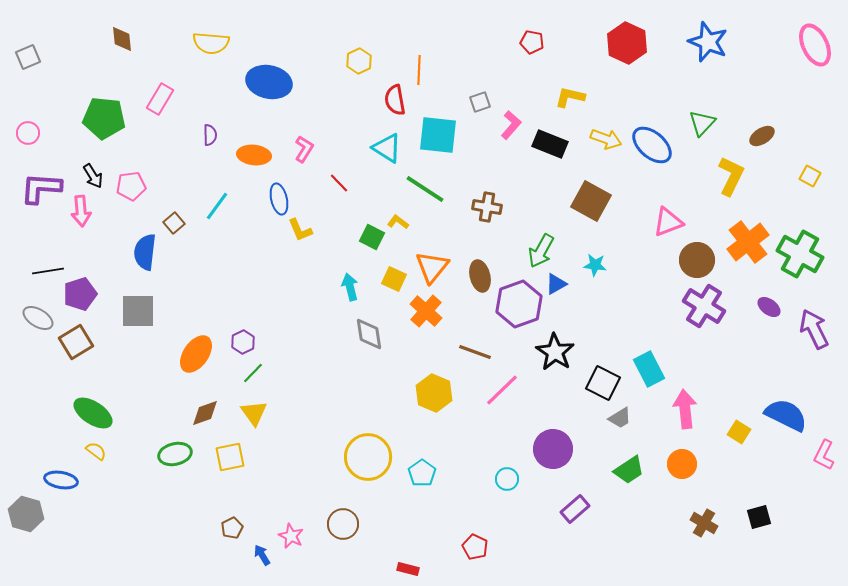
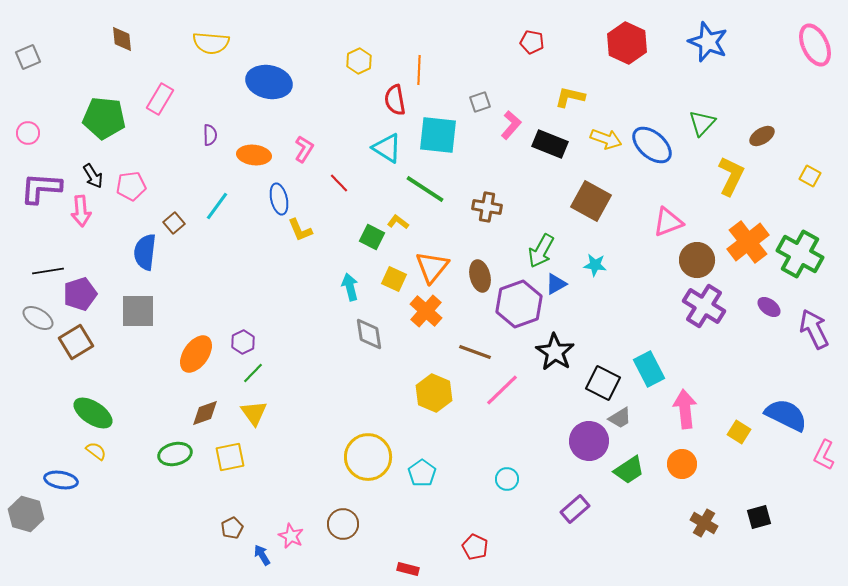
purple circle at (553, 449): moved 36 px right, 8 px up
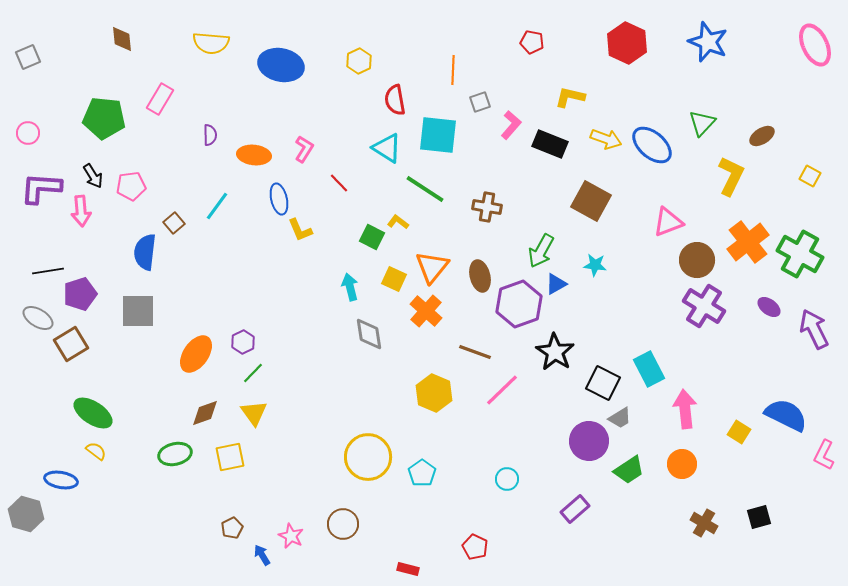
orange line at (419, 70): moved 34 px right
blue ellipse at (269, 82): moved 12 px right, 17 px up
brown square at (76, 342): moved 5 px left, 2 px down
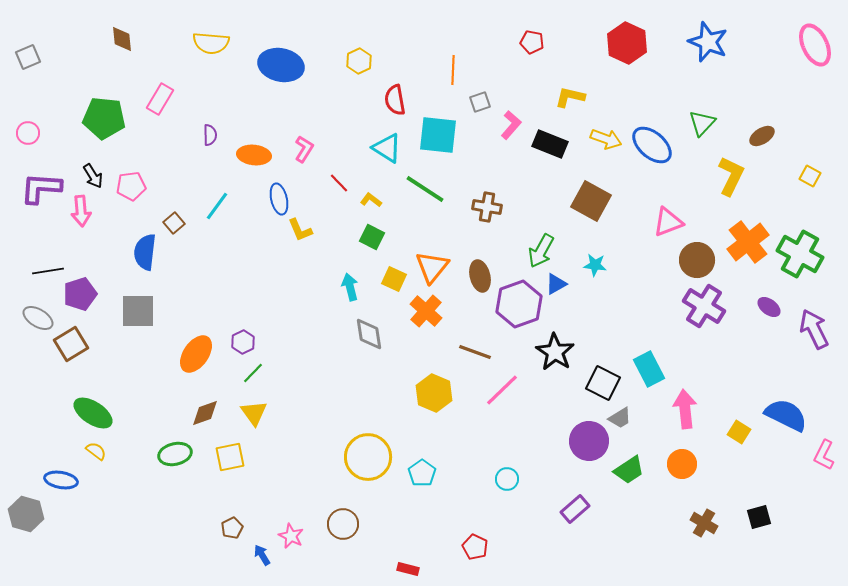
yellow L-shape at (398, 222): moved 27 px left, 22 px up
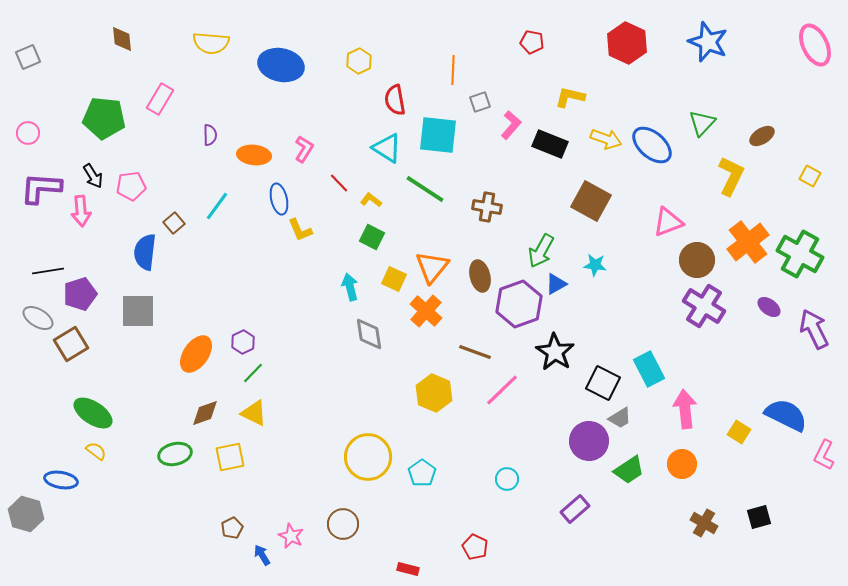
yellow triangle at (254, 413): rotated 28 degrees counterclockwise
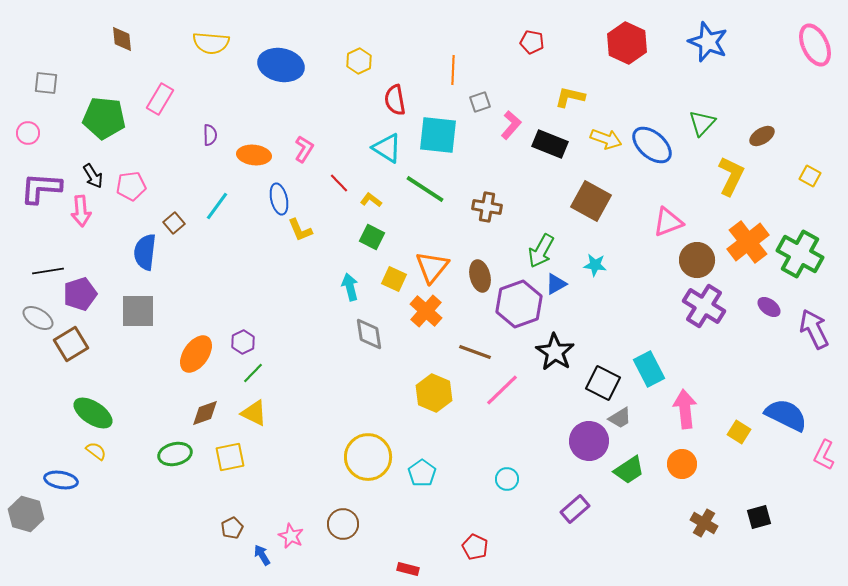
gray square at (28, 57): moved 18 px right, 26 px down; rotated 30 degrees clockwise
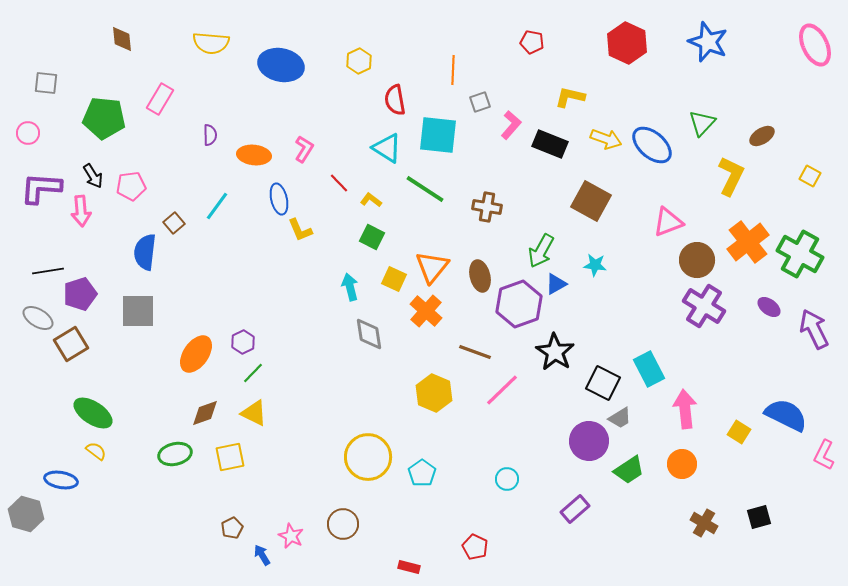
red rectangle at (408, 569): moved 1 px right, 2 px up
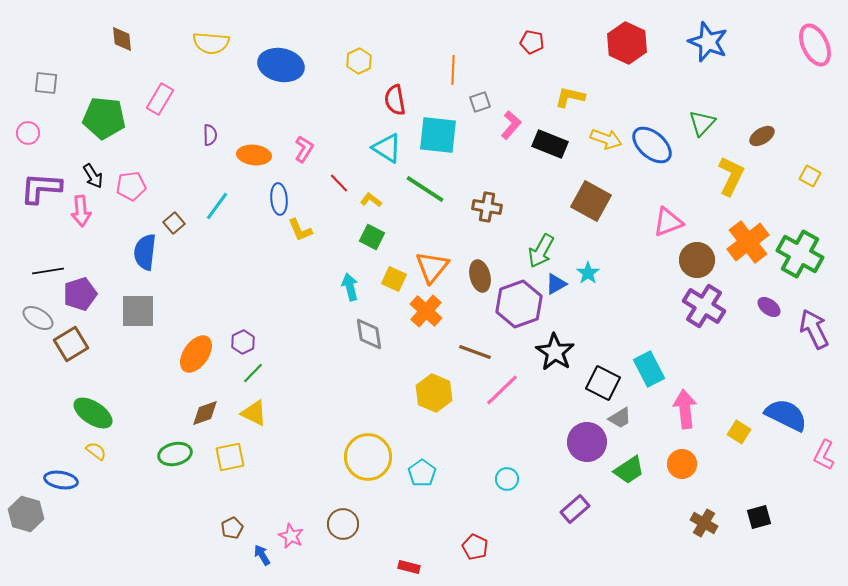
blue ellipse at (279, 199): rotated 8 degrees clockwise
cyan star at (595, 265): moved 7 px left, 8 px down; rotated 30 degrees clockwise
purple circle at (589, 441): moved 2 px left, 1 px down
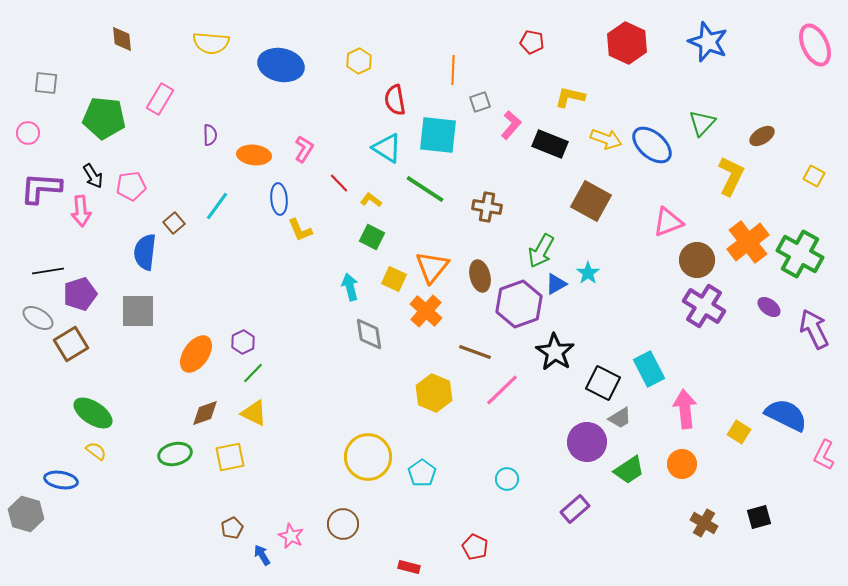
yellow square at (810, 176): moved 4 px right
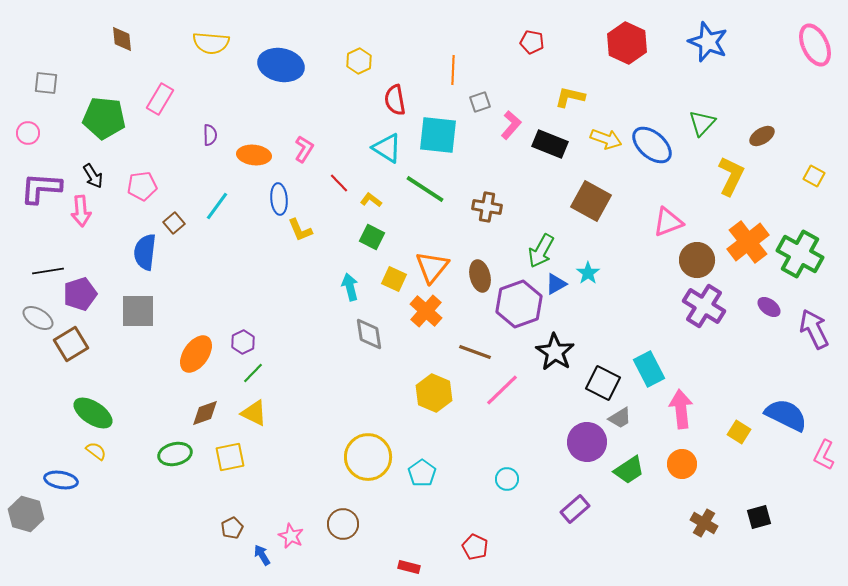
pink pentagon at (131, 186): moved 11 px right
pink arrow at (685, 409): moved 4 px left
